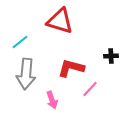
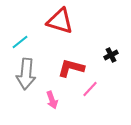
black cross: moved 1 px up; rotated 24 degrees counterclockwise
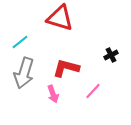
red triangle: moved 3 px up
red L-shape: moved 5 px left
gray arrow: moved 2 px left, 1 px up; rotated 12 degrees clockwise
pink line: moved 3 px right, 2 px down
pink arrow: moved 1 px right, 6 px up
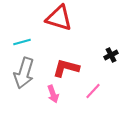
red triangle: moved 1 px left
cyan line: moved 2 px right; rotated 24 degrees clockwise
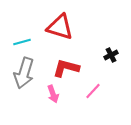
red triangle: moved 1 px right, 9 px down
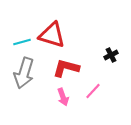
red triangle: moved 8 px left, 8 px down
pink arrow: moved 10 px right, 3 px down
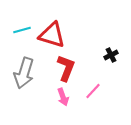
cyan line: moved 12 px up
red L-shape: rotated 96 degrees clockwise
